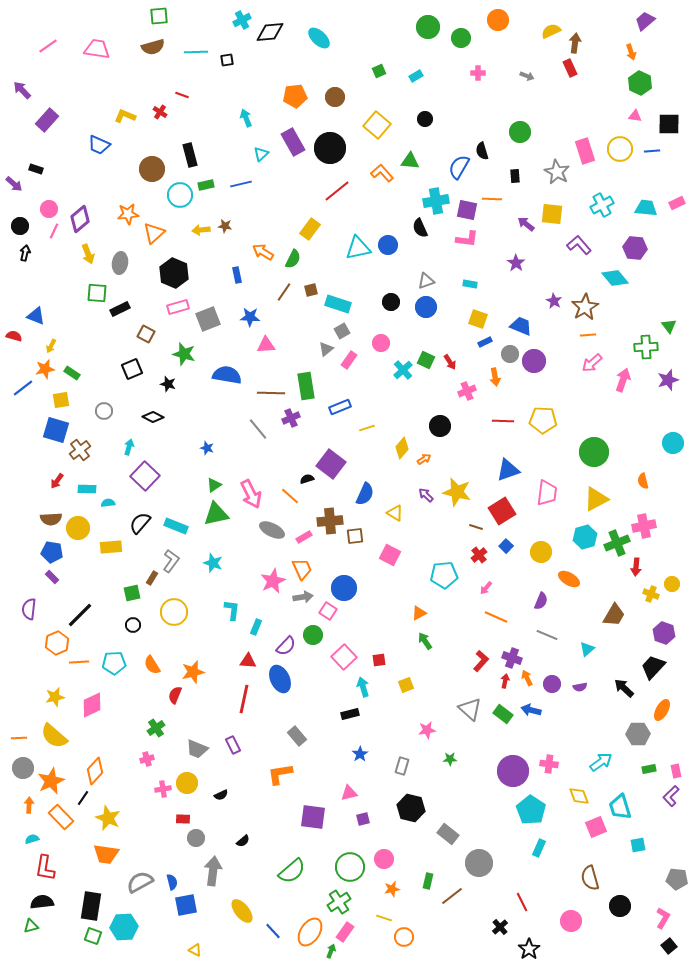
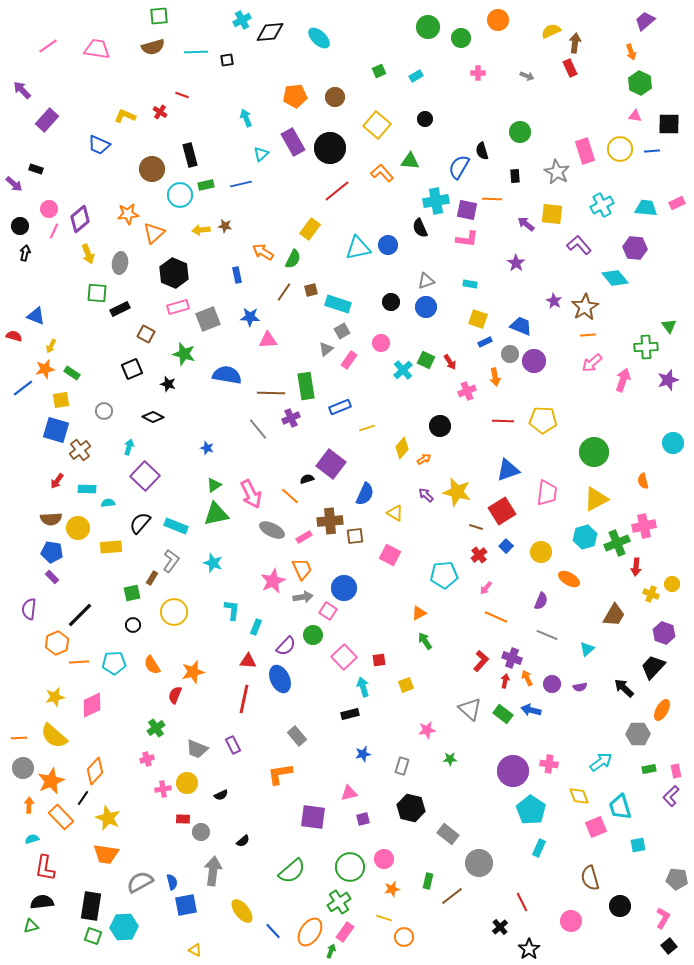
pink triangle at (266, 345): moved 2 px right, 5 px up
blue star at (360, 754): moved 3 px right; rotated 21 degrees clockwise
gray circle at (196, 838): moved 5 px right, 6 px up
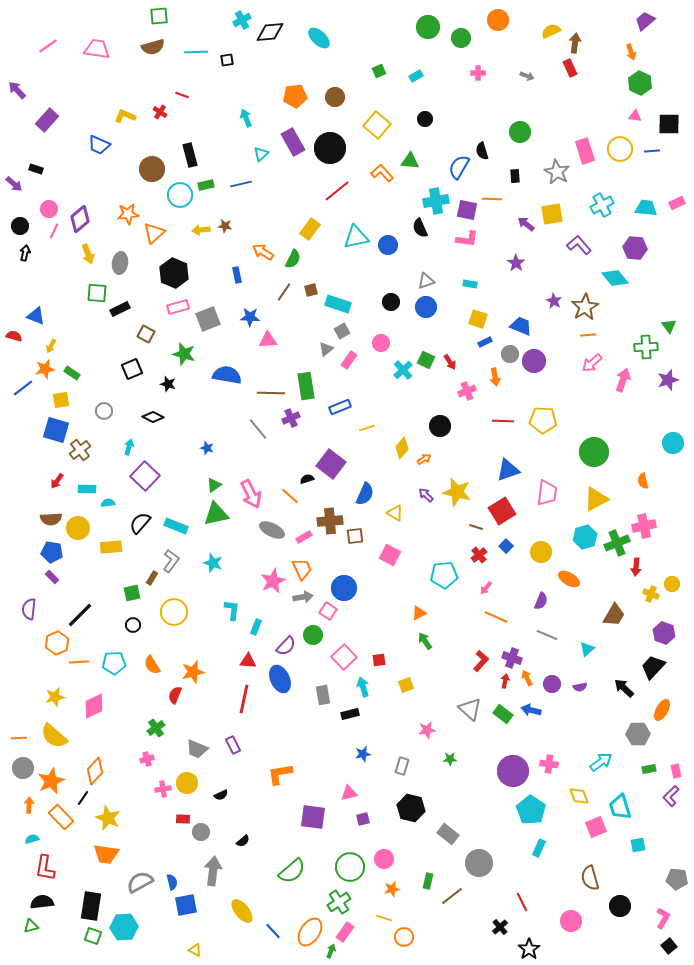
purple arrow at (22, 90): moved 5 px left
yellow square at (552, 214): rotated 15 degrees counterclockwise
cyan triangle at (358, 248): moved 2 px left, 11 px up
pink diamond at (92, 705): moved 2 px right, 1 px down
gray rectangle at (297, 736): moved 26 px right, 41 px up; rotated 30 degrees clockwise
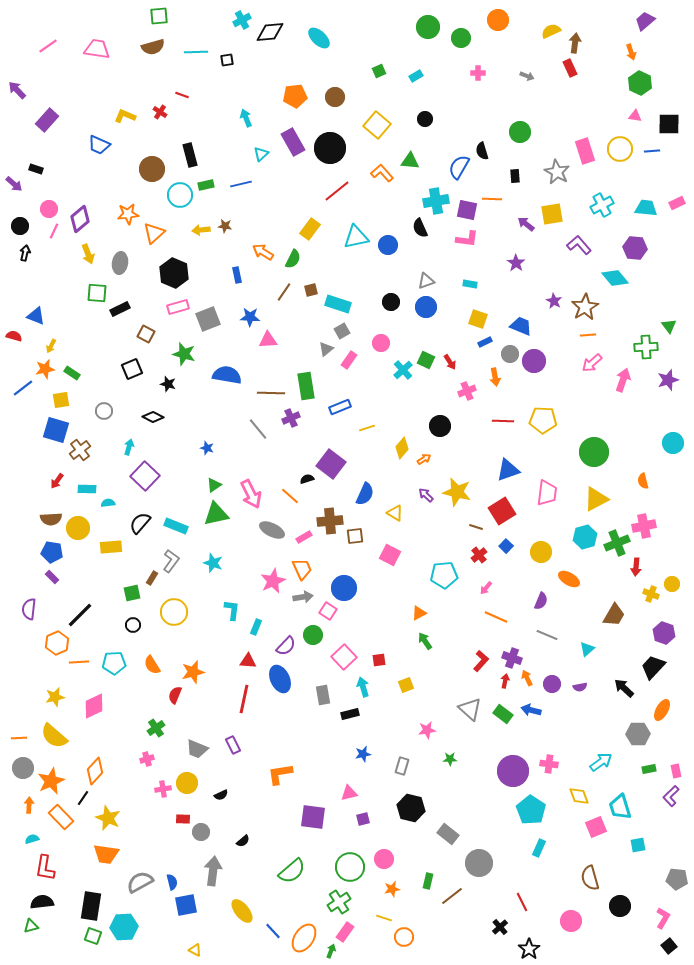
orange ellipse at (310, 932): moved 6 px left, 6 px down
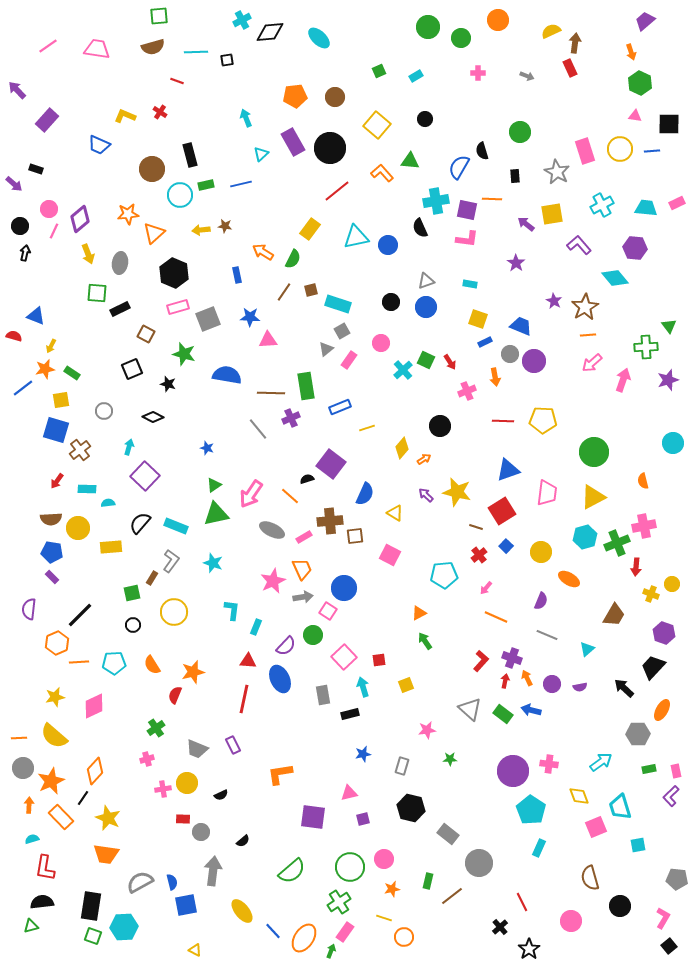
red line at (182, 95): moved 5 px left, 14 px up
pink arrow at (251, 494): rotated 60 degrees clockwise
yellow triangle at (596, 499): moved 3 px left, 2 px up
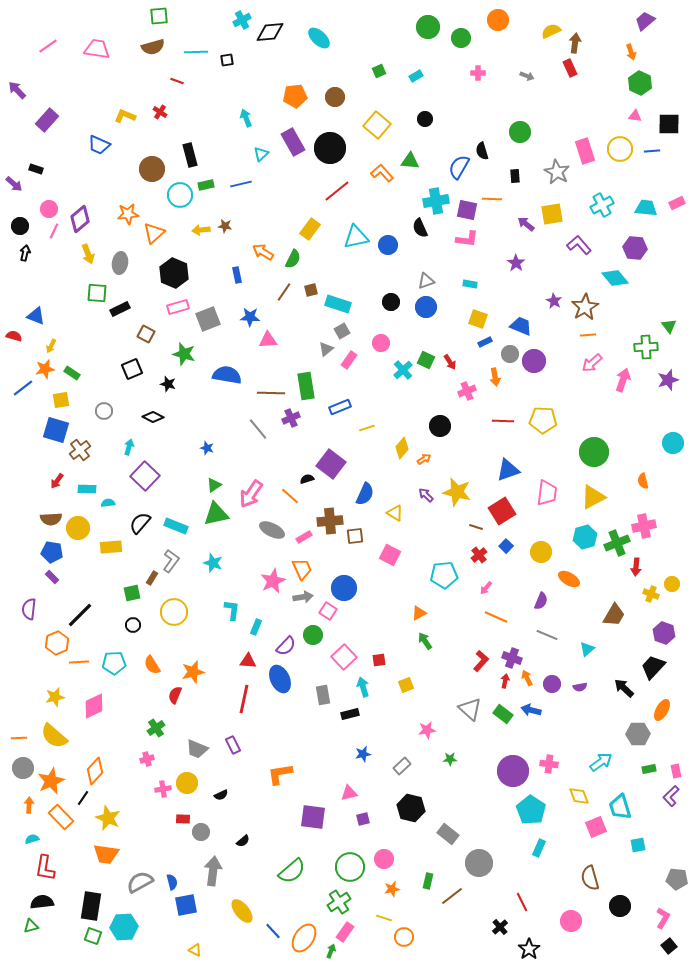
gray rectangle at (402, 766): rotated 30 degrees clockwise
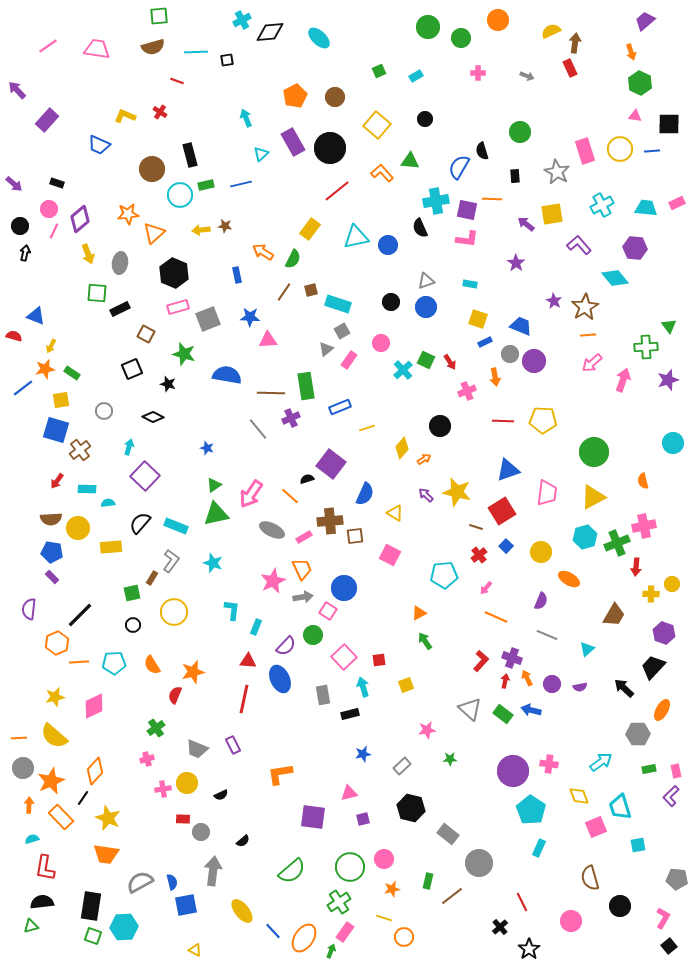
orange pentagon at (295, 96): rotated 20 degrees counterclockwise
black rectangle at (36, 169): moved 21 px right, 14 px down
yellow cross at (651, 594): rotated 21 degrees counterclockwise
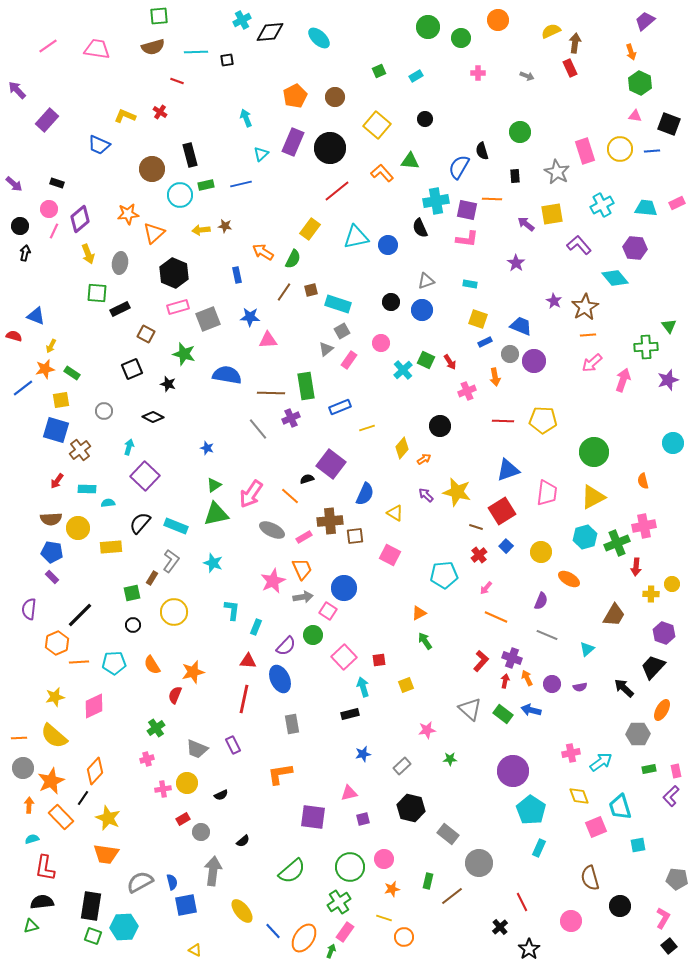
black square at (669, 124): rotated 20 degrees clockwise
purple rectangle at (293, 142): rotated 52 degrees clockwise
blue circle at (426, 307): moved 4 px left, 3 px down
gray rectangle at (323, 695): moved 31 px left, 29 px down
pink cross at (549, 764): moved 22 px right, 11 px up; rotated 18 degrees counterclockwise
red rectangle at (183, 819): rotated 32 degrees counterclockwise
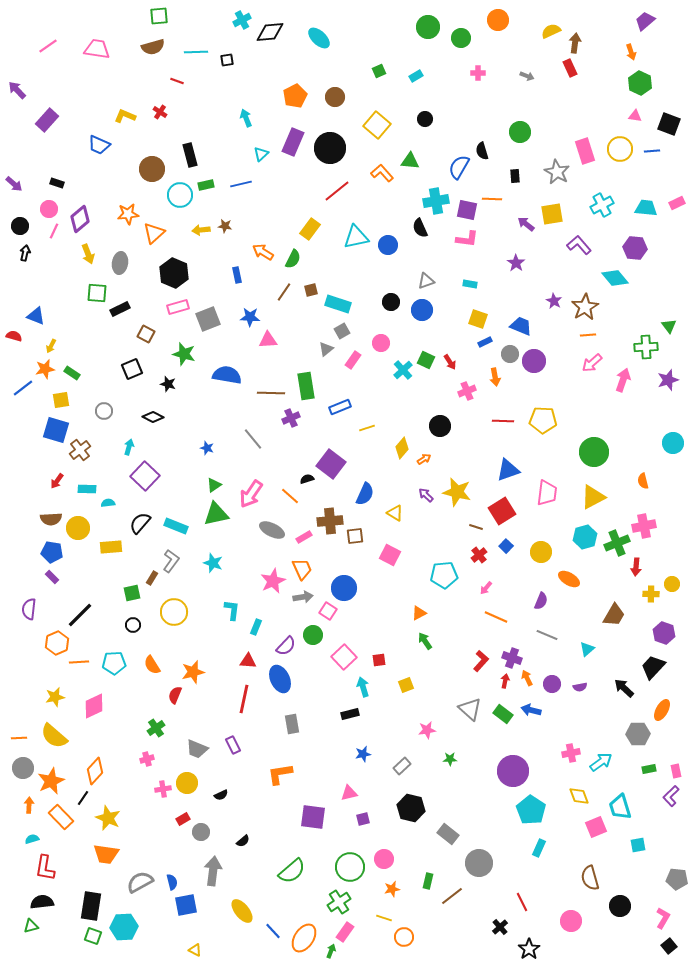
pink rectangle at (349, 360): moved 4 px right
gray line at (258, 429): moved 5 px left, 10 px down
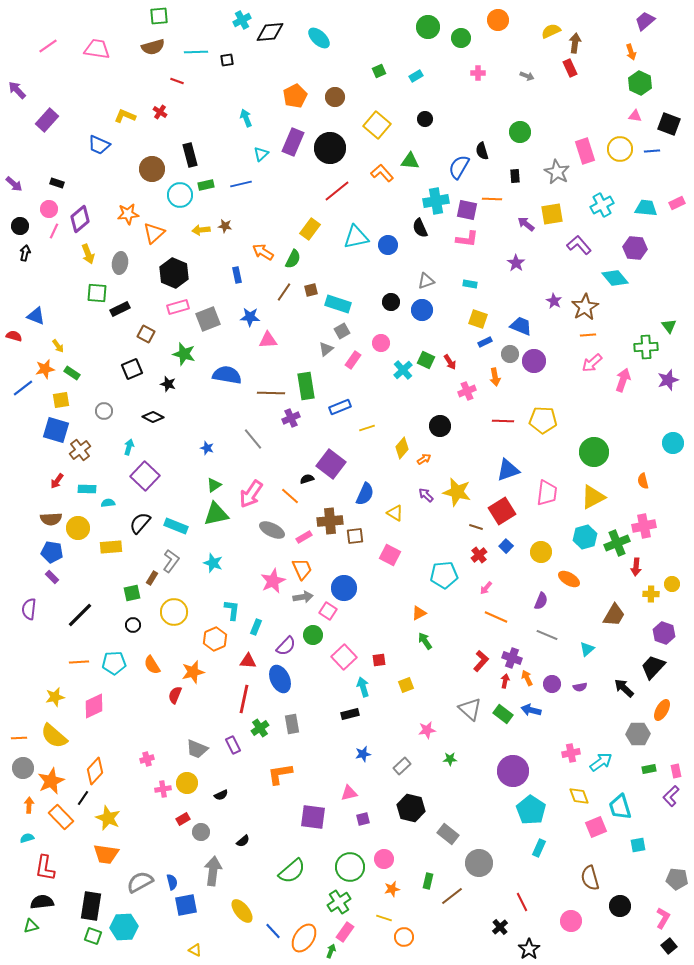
yellow arrow at (51, 346): moved 7 px right; rotated 64 degrees counterclockwise
orange hexagon at (57, 643): moved 158 px right, 4 px up
green cross at (156, 728): moved 104 px right
cyan semicircle at (32, 839): moved 5 px left, 1 px up
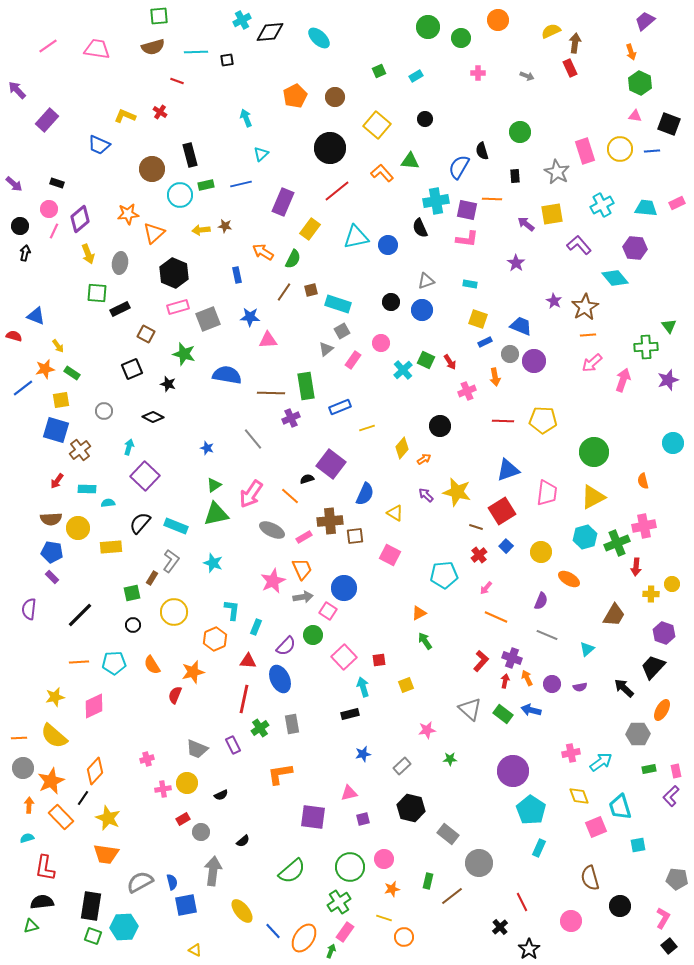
purple rectangle at (293, 142): moved 10 px left, 60 px down
